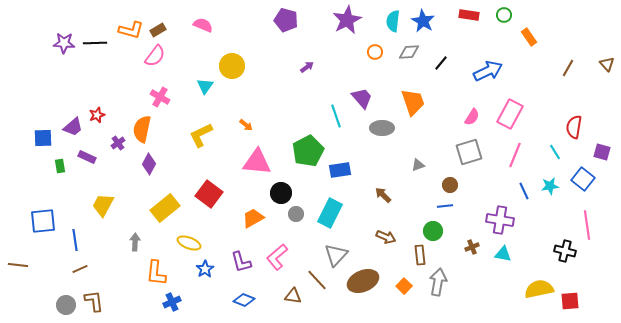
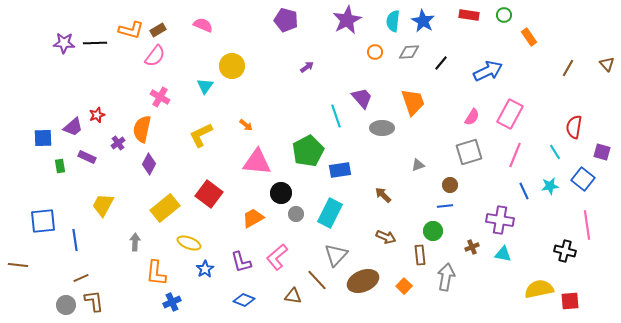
brown line at (80, 269): moved 1 px right, 9 px down
gray arrow at (438, 282): moved 8 px right, 5 px up
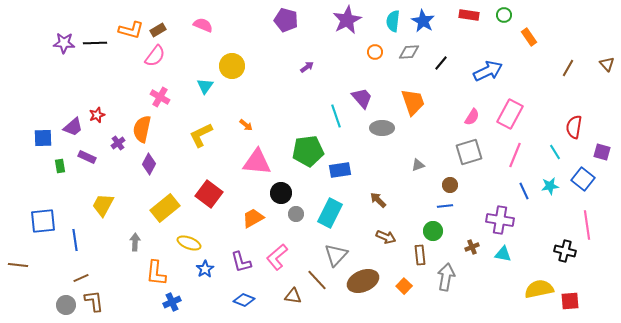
green pentagon at (308, 151): rotated 20 degrees clockwise
brown arrow at (383, 195): moved 5 px left, 5 px down
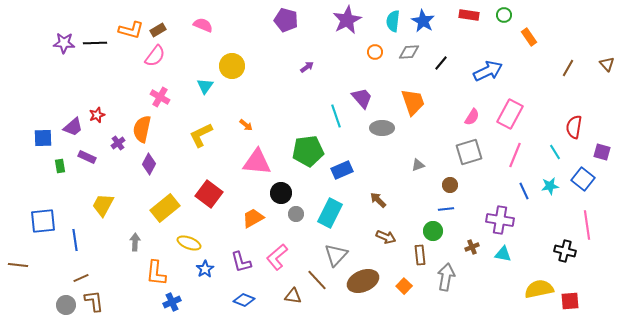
blue rectangle at (340, 170): moved 2 px right; rotated 15 degrees counterclockwise
blue line at (445, 206): moved 1 px right, 3 px down
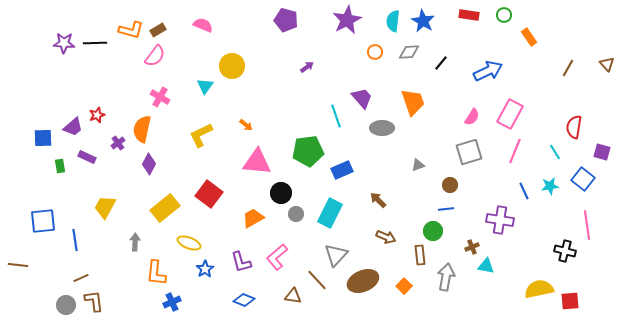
pink line at (515, 155): moved 4 px up
yellow trapezoid at (103, 205): moved 2 px right, 2 px down
cyan triangle at (503, 254): moved 17 px left, 12 px down
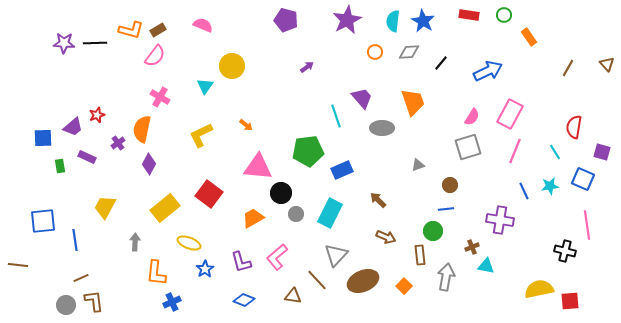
gray square at (469, 152): moved 1 px left, 5 px up
pink triangle at (257, 162): moved 1 px right, 5 px down
blue square at (583, 179): rotated 15 degrees counterclockwise
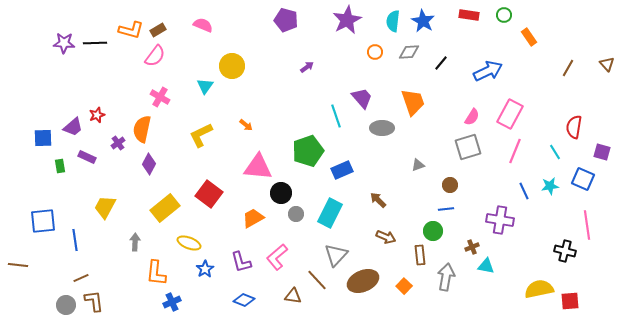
green pentagon at (308, 151): rotated 12 degrees counterclockwise
